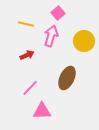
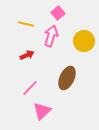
pink triangle: rotated 42 degrees counterclockwise
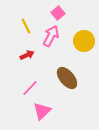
yellow line: moved 2 px down; rotated 49 degrees clockwise
pink arrow: rotated 10 degrees clockwise
brown ellipse: rotated 65 degrees counterclockwise
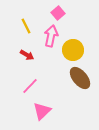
pink arrow: rotated 15 degrees counterclockwise
yellow circle: moved 11 px left, 9 px down
red arrow: rotated 56 degrees clockwise
brown ellipse: moved 13 px right
pink line: moved 2 px up
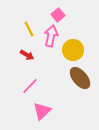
pink square: moved 2 px down
yellow line: moved 3 px right, 3 px down
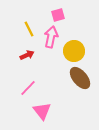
pink square: rotated 24 degrees clockwise
pink arrow: moved 1 px down
yellow circle: moved 1 px right, 1 px down
red arrow: rotated 56 degrees counterclockwise
pink line: moved 2 px left, 2 px down
pink triangle: rotated 24 degrees counterclockwise
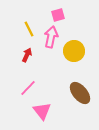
red arrow: rotated 40 degrees counterclockwise
brown ellipse: moved 15 px down
